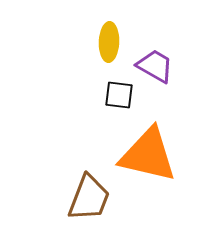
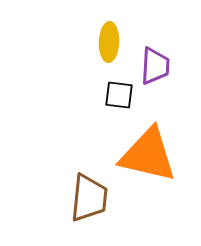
purple trapezoid: rotated 63 degrees clockwise
brown trapezoid: rotated 15 degrees counterclockwise
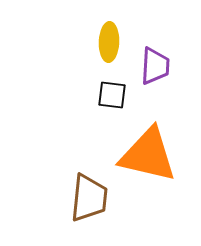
black square: moved 7 px left
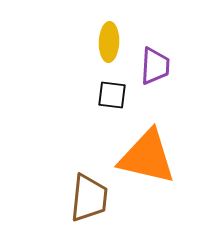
orange triangle: moved 1 px left, 2 px down
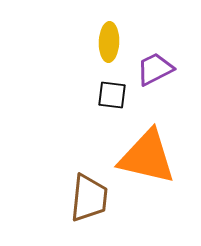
purple trapezoid: moved 3 px down; rotated 120 degrees counterclockwise
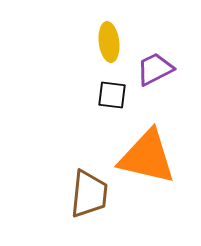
yellow ellipse: rotated 9 degrees counterclockwise
brown trapezoid: moved 4 px up
